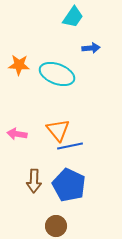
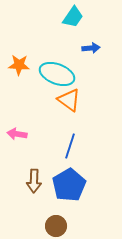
orange triangle: moved 11 px right, 30 px up; rotated 15 degrees counterclockwise
blue line: rotated 60 degrees counterclockwise
blue pentagon: rotated 16 degrees clockwise
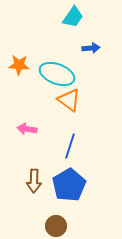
pink arrow: moved 10 px right, 5 px up
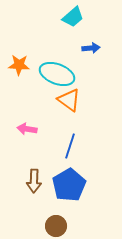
cyan trapezoid: rotated 15 degrees clockwise
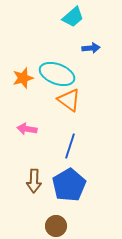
orange star: moved 4 px right, 13 px down; rotated 20 degrees counterclockwise
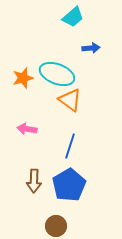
orange triangle: moved 1 px right
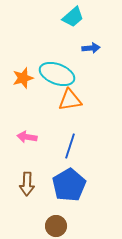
orange triangle: rotated 45 degrees counterclockwise
pink arrow: moved 8 px down
brown arrow: moved 7 px left, 3 px down
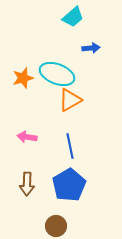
orange triangle: rotated 20 degrees counterclockwise
blue line: rotated 30 degrees counterclockwise
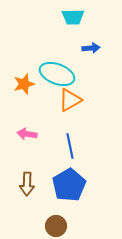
cyan trapezoid: rotated 40 degrees clockwise
orange star: moved 1 px right, 6 px down
pink arrow: moved 3 px up
